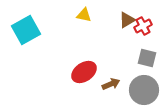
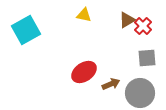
red cross: rotated 18 degrees counterclockwise
gray square: rotated 18 degrees counterclockwise
gray circle: moved 4 px left, 3 px down
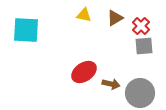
brown triangle: moved 12 px left, 2 px up
red cross: moved 2 px left
cyan square: rotated 32 degrees clockwise
gray square: moved 3 px left, 12 px up
brown arrow: rotated 36 degrees clockwise
